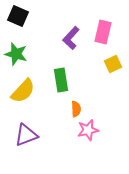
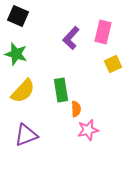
green rectangle: moved 10 px down
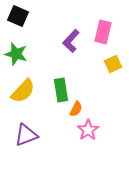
purple L-shape: moved 3 px down
orange semicircle: rotated 28 degrees clockwise
pink star: rotated 20 degrees counterclockwise
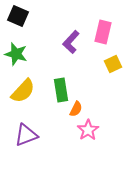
purple L-shape: moved 1 px down
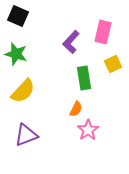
green rectangle: moved 23 px right, 12 px up
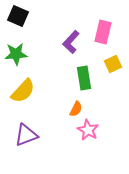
green star: rotated 20 degrees counterclockwise
pink star: rotated 10 degrees counterclockwise
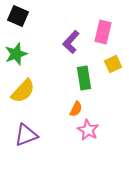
green star: rotated 15 degrees counterclockwise
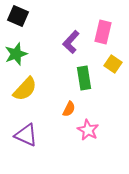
yellow square: rotated 30 degrees counterclockwise
yellow semicircle: moved 2 px right, 2 px up
orange semicircle: moved 7 px left
purple triangle: rotated 45 degrees clockwise
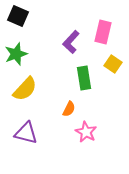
pink star: moved 2 px left, 2 px down
purple triangle: moved 2 px up; rotated 10 degrees counterclockwise
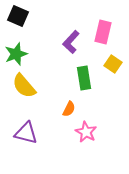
yellow semicircle: moved 1 px left, 3 px up; rotated 96 degrees clockwise
